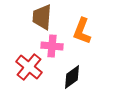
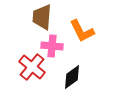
orange L-shape: rotated 48 degrees counterclockwise
red cross: moved 3 px right
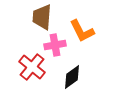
pink cross: moved 3 px right, 1 px up; rotated 15 degrees counterclockwise
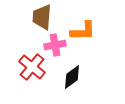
orange L-shape: moved 1 px right; rotated 64 degrees counterclockwise
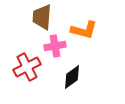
orange L-shape: moved 1 px right, 1 px up; rotated 16 degrees clockwise
pink cross: moved 1 px down
red cross: moved 5 px left; rotated 24 degrees clockwise
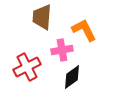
orange L-shape: rotated 132 degrees counterclockwise
pink cross: moved 7 px right, 4 px down
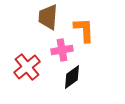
brown trapezoid: moved 6 px right
orange L-shape: rotated 24 degrees clockwise
red cross: rotated 12 degrees counterclockwise
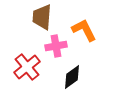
brown trapezoid: moved 6 px left
orange L-shape: rotated 24 degrees counterclockwise
pink cross: moved 6 px left, 4 px up
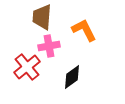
pink cross: moved 7 px left
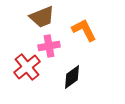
brown trapezoid: rotated 116 degrees counterclockwise
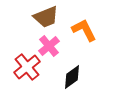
brown trapezoid: moved 4 px right
pink cross: rotated 30 degrees counterclockwise
